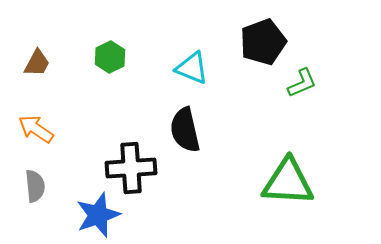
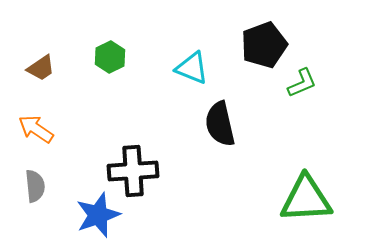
black pentagon: moved 1 px right, 3 px down
brown trapezoid: moved 4 px right, 5 px down; rotated 28 degrees clockwise
black semicircle: moved 35 px right, 6 px up
black cross: moved 2 px right, 3 px down
green triangle: moved 18 px right, 17 px down; rotated 6 degrees counterclockwise
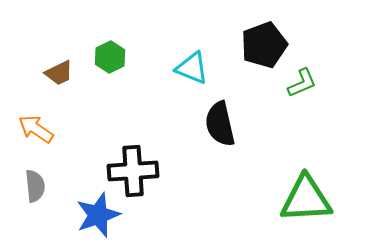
brown trapezoid: moved 18 px right, 5 px down; rotated 8 degrees clockwise
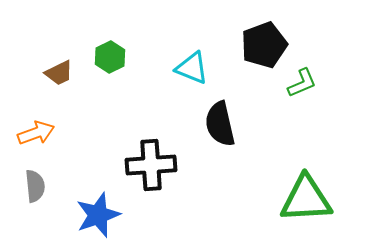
orange arrow: moved 4 px down; rotated 126 degrees clockwise
black cross: moved 18 px right, 6 px up
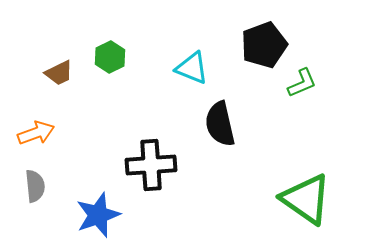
green triangle: rotated 38 degrees clockwise
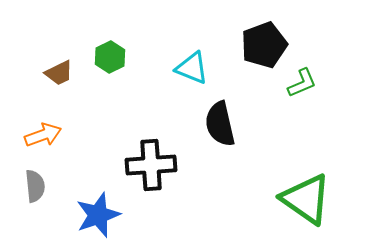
orange arrow: moved 7 px right, 2 px down
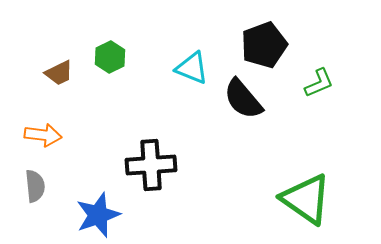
green L-shape: moved 17 px right
black semicircle: moved 23 px right, 25 px up; rotated 27 degrees counterclockwise
orange arrow: rotated 27 degrees clockwise
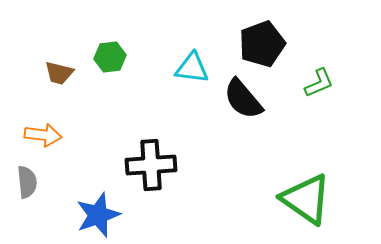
black pentagon: moved 2 px left, 1 px up
green hexagon: rotated 20 degrees clockwise
cyan triangle: rotated 15 degrees counterclockwise
brown trapezoid: rotated 40 degrees clockwise
gray semicircle: moved 8 px left, 4 px up
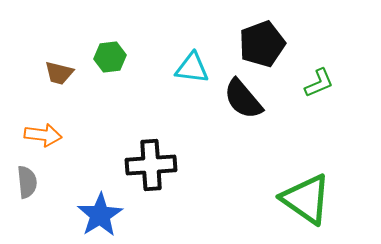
blue star: moved 2 px right; rotated 12 degrees counterclockwise
